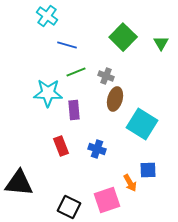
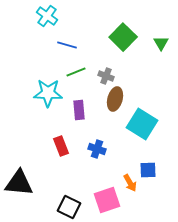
purple rectangle: moved 5 px right
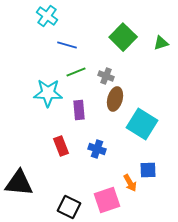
green triangle: rotated 42 degrees clockwise
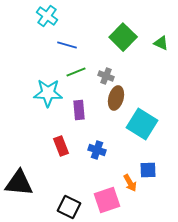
green triangle: rotated 42 degrees clockwise
brown ellipse: moved 1 px right, 1 px up
blue cross: moved 1 px down
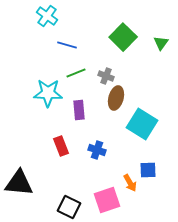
green triangle: rotated 42 degrees clockwise
green line: moved 1 px down
